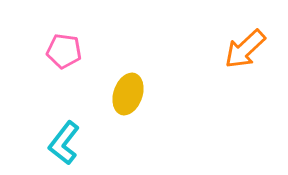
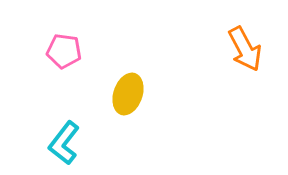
orange arrow: rotated 75 degrees counterclockwise
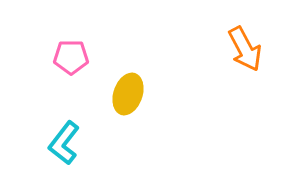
pink pentagon: moved 7 px right, 6 px down; rotated 8 degrees counterclockwise
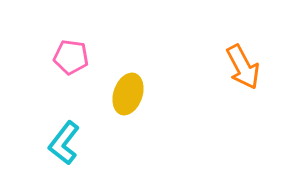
orange arrow: moved 2 px left, 18 px down
pink pentagon: rotated 8 degrees clockwise
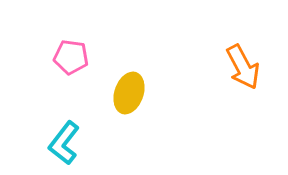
yellow ellipse: moved 1 px right, 1 px up
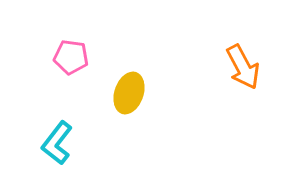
cyan L-shape: moved 7 px left
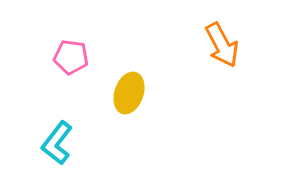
orange arrow: moved 21 px left, 22 px up
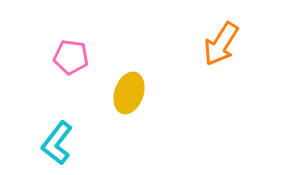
orange arrow: moved 1 px left, 1 px up; rotated 60 degrees clockwise
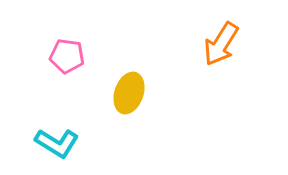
pink pentagon: moved 4 px left, 1 px up
cyan L-shape: rotated 96 degrees counterclockwise
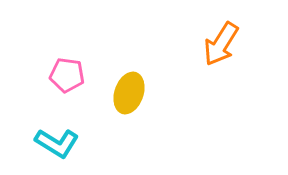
pink pentagon: moved 19 px down
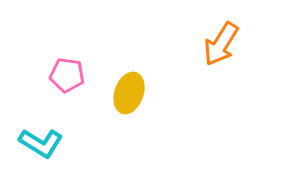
cyan L-shape: moved 16 px left
